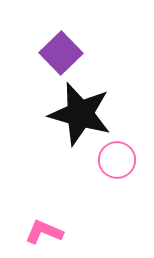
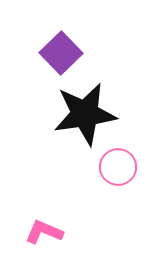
black star: moved 5 px right; rotated 24 degrees counterclockwise
pink circle: moved 1 px right, 7 px down
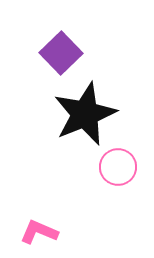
black star: rotated 14 degrees counterclockwise
pink L-shape: moved 5 px left
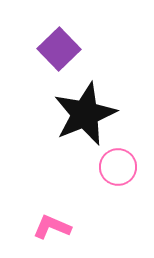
purple square: moved 2 px left, 4 px up
pink L-shape: moved 13 px right, 5 px up
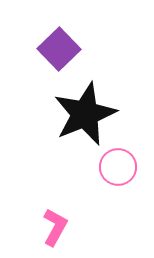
pink L-shape: moved 3 px right; rotated 96 degrees clockwise
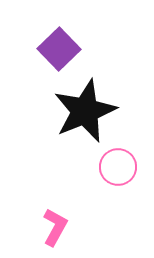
black star: moved 3 px up
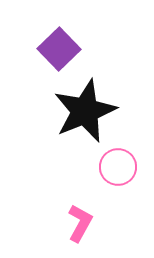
pink L-shape: moved 25 px right, 4 px up
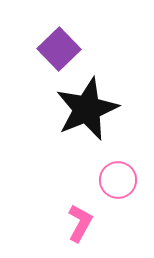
black star: moved 2 px right, 2 px up
pink circle: moved 13 px down
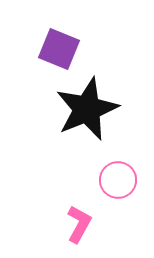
purple square: rotated 24 degrees counterclockwise
pink L-shape: moved 1 px left, 1 px down
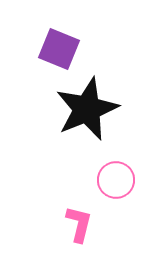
pink circle: moved 2 px left
pink L-shape: rotated 15 degrees counterclockwise
